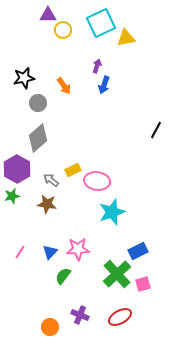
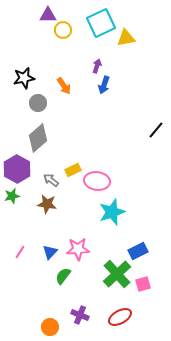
black line: rotated 12 degrees clockwise
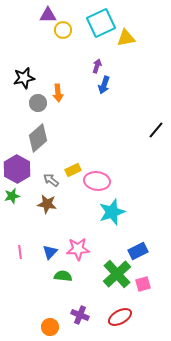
orange arrow: moved 6 px left, 7 px down; rotated 30 degrees clockwise
pink line: rotated 40 degrees counterclockwise
green semicircle: rotated 60 degrees clockwise
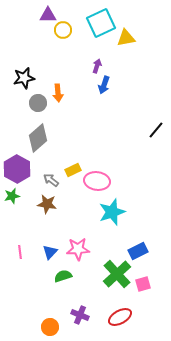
green semicircle: rotated 24 degrees counterclockwise
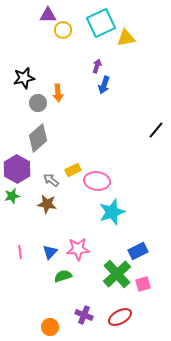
purple cross: moved 4 px right
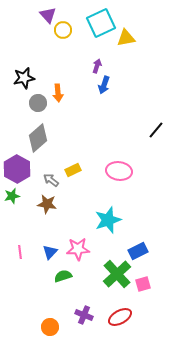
purple triangle: rotated 48 degrees clockwise
pink ellipse: moved 22 px right, 10 px up
cyan star: moved 4 px left, 8 px down
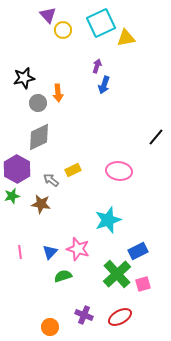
black line: moved 7 px down
gray diamond: moved 1 px right, 1 px up; rotated 16 degrees clockwise
brown star: moved 6 px left
pink star: rotated 20 degrees clockwise
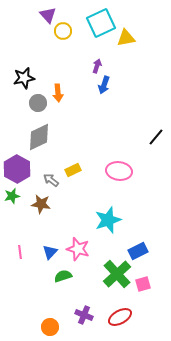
yellow circle: moved 1 px down
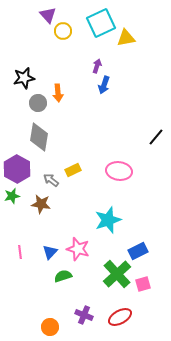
gray diamond: rotated 56 degrees counterclockwise
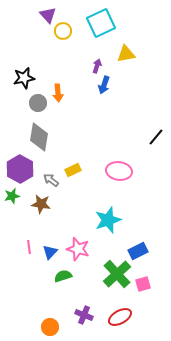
yellow triangle: moved 16 px down
purple hexagon: moved 3 px right
pink line: moved 9 px right, 5 px up
